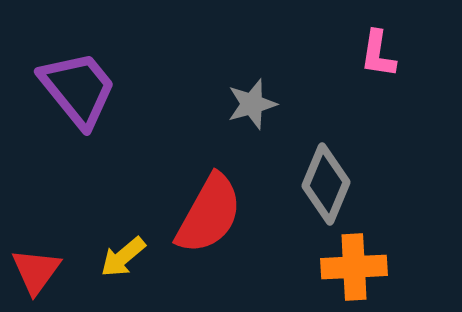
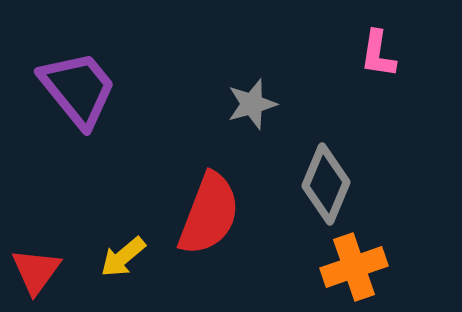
red semicircle: rotated 8 degrees counterclockwise
orange cross: rotated 16 degrees counterclockwise
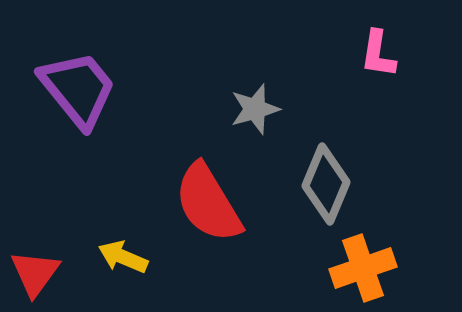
gray star: moved 3 px right, 5 px down
red semicircle: moved 1 px left, 11 px up; rotated 128 degrees clockwise
yellow arrow: rotated 63 degrees clockwise
orange cross: moved 9 px right, 1 px down
red triangle: moved 1 px left, 2 px down
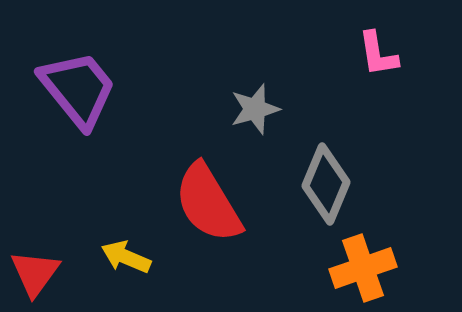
pink L-shape: rotated 18 degrees counterclockwise
yellow arrow: moved 3 px right
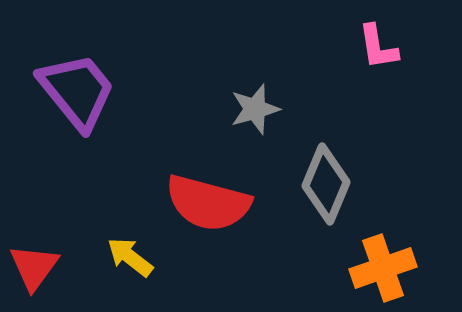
pink L-shape: moved 7 px up
purple trapezoid: moved 1 px left, 2 px down
red semicircle: rotated 44 degrees counterclockwise
yellow arrow: moved 4 px right; rotated 15 degrees clockwise
orange cross: moved 20 px right
red triangle: moved 1 px left, 6 px up
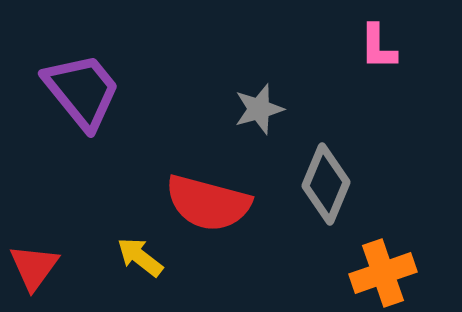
pink L-shape: rotated 9 degrees clockwise
purple trapezoid: moved 5 px right
gray star: moved 4 px right
yellow arrow: moved 10 px right
orange cross: moved 5 px down
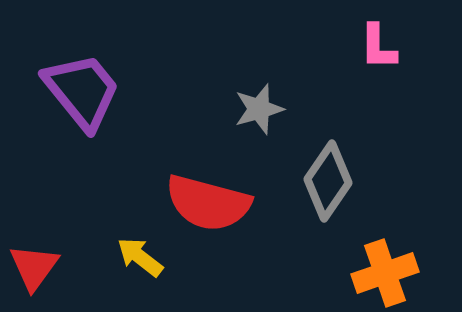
gray diamond: moved 2 px right, 3 px up; rotated 12 degrees clockwise
orange cross: moved 2 px right
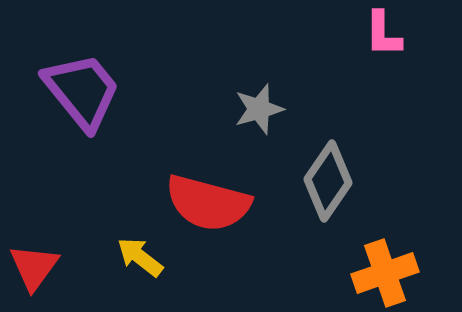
pink L-shape: moved 5 px right, 13 px up
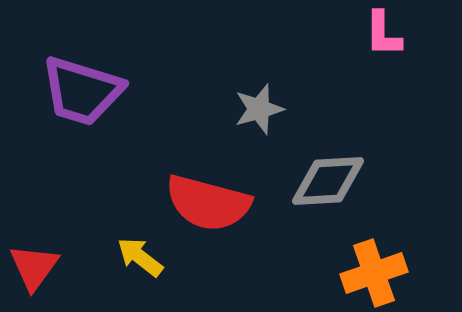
purple trapezoid: rotated 146 degrees clockwise
gray diamond: rotated 52 degrees clockwise
orange cross: moved 11 px left
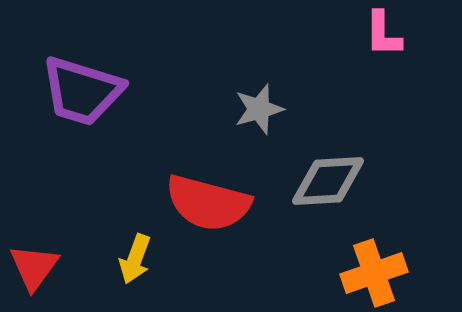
yellow arrow: moved 5 px left, 2 px down; rotated 108 degrees counterclockwise
